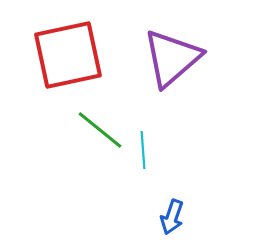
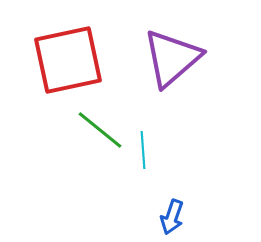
red square: moved 5 px down
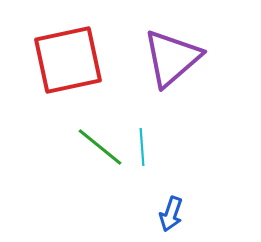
green line: moved 17 px down
cyan line: moved 1 px left, 3 px up
blue arrow: moved 1 px left, 3 px up
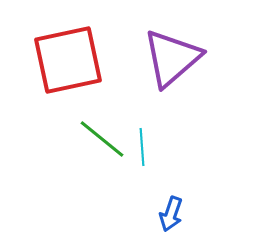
green line: moved 2 px right, 8 px up
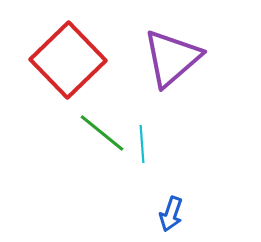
red square: rotated 32 degrees counterclockwise
green line: moved 6 px up
cyan line: moved 3 px up
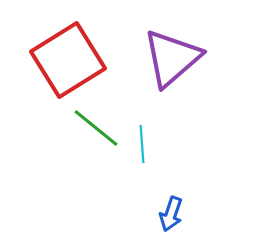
red square: rotated 12 degrees clockwise
green line: moved 6 px left, 5 px up
